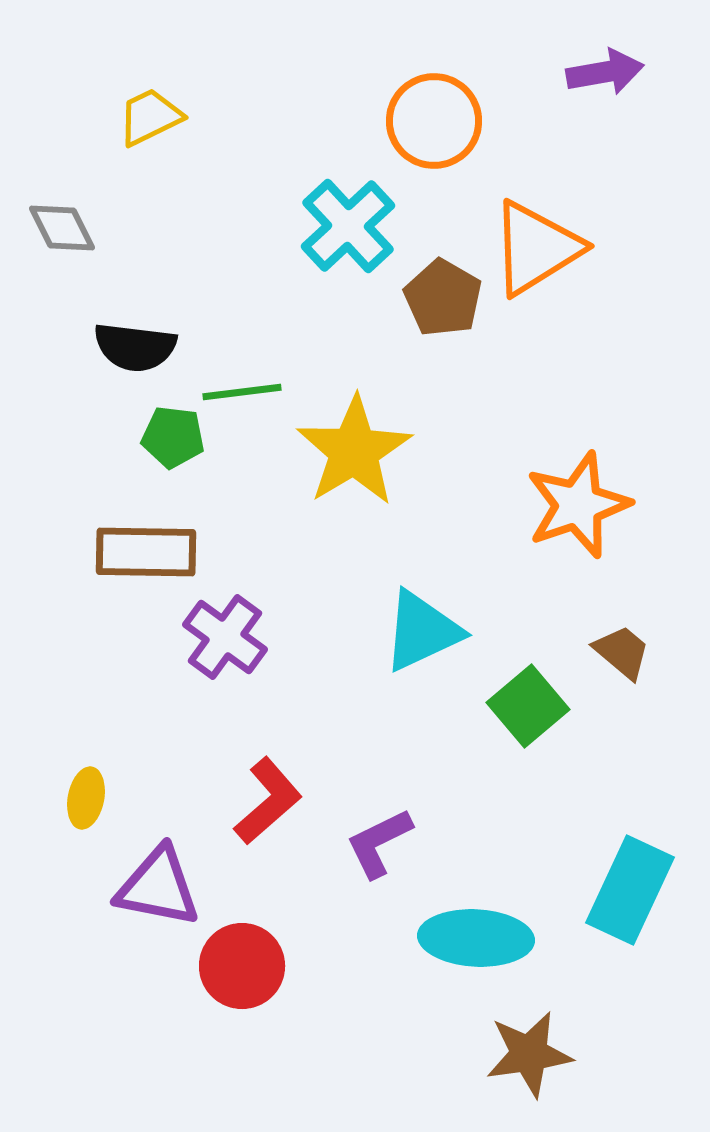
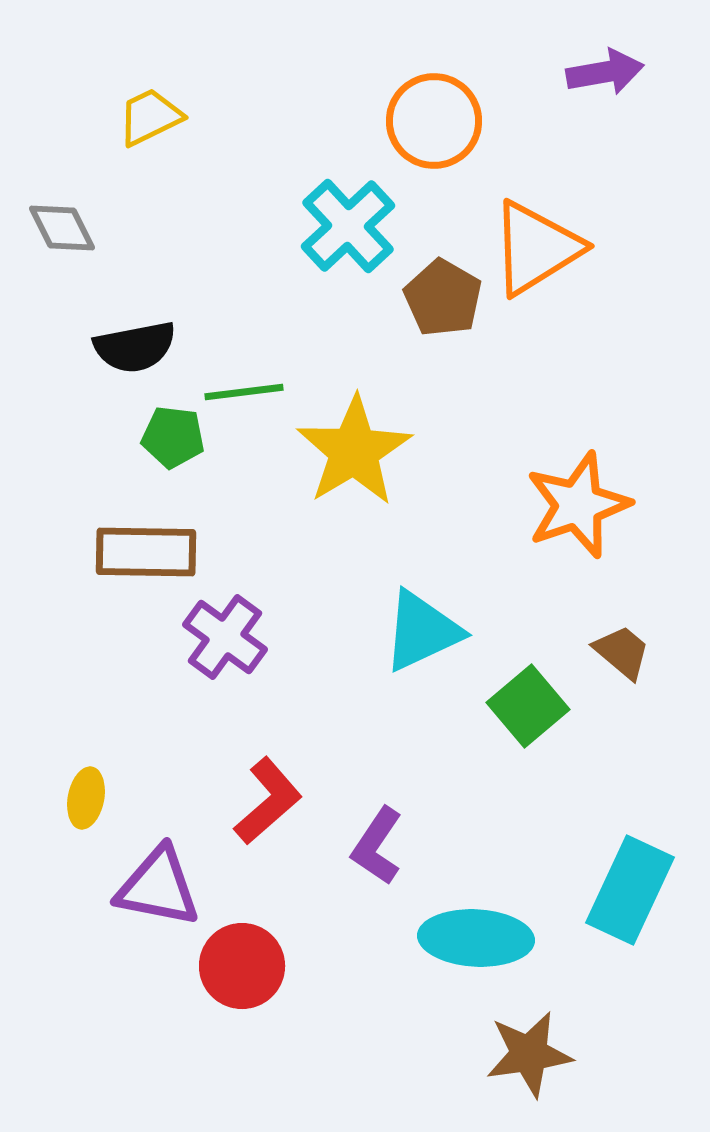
black semicircle: rotated 18 degrees counterclockwise
green line: moved 2 px right
purple L-shape: moved 2 px left, 3 px down; rotated 30 degrees counterclockwise
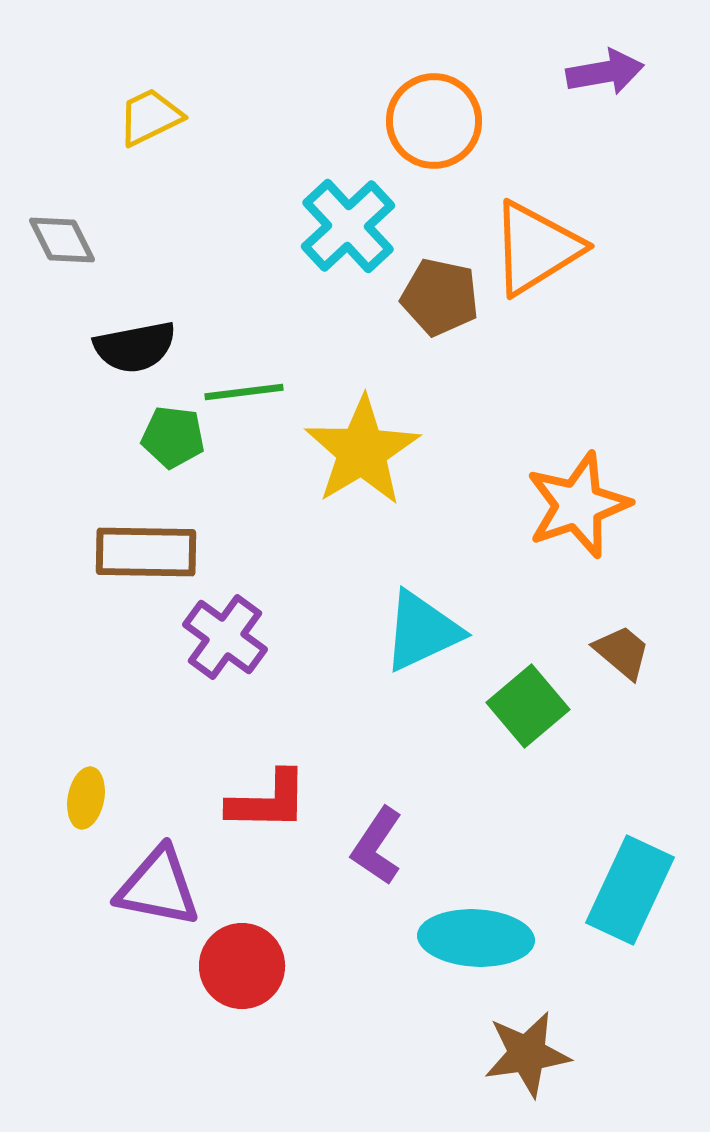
gray diamond: moved 12 px down
brown pentagon: moved 3 px left, 1 px up; rotated 18 degrees counterclockwise
yellow star: moved 8 px right
red L-shape: rotated 42 degrees clockwise
brown star: moved 2 px left
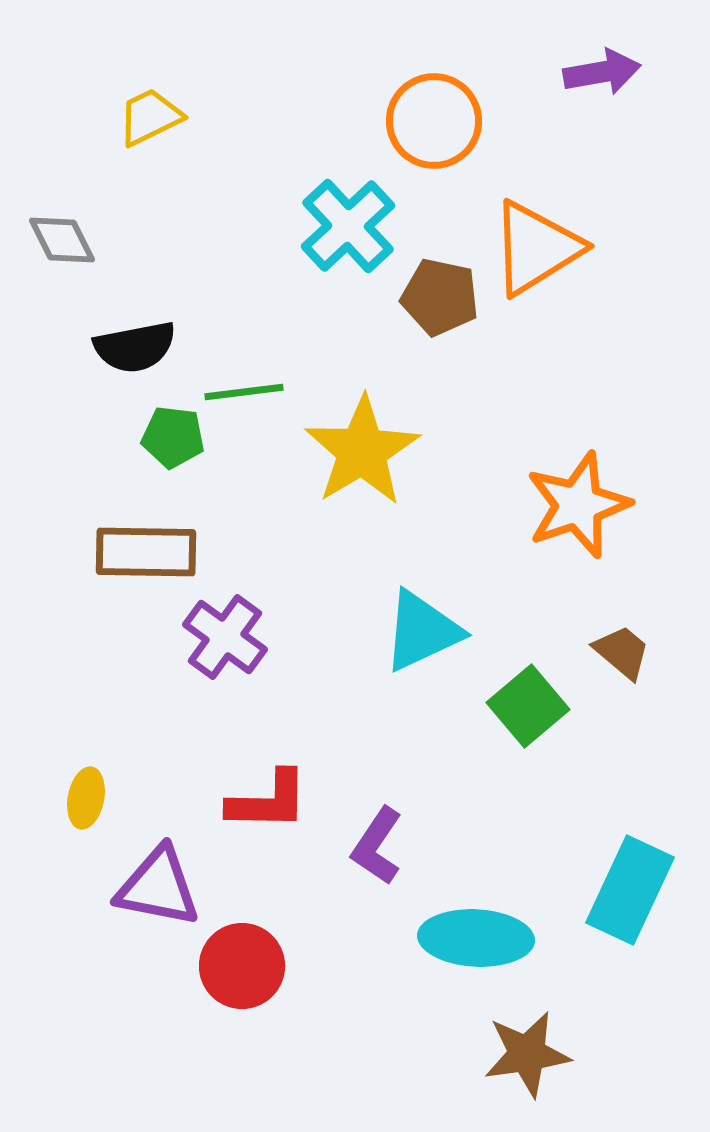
purple arrow: moved 3 px left
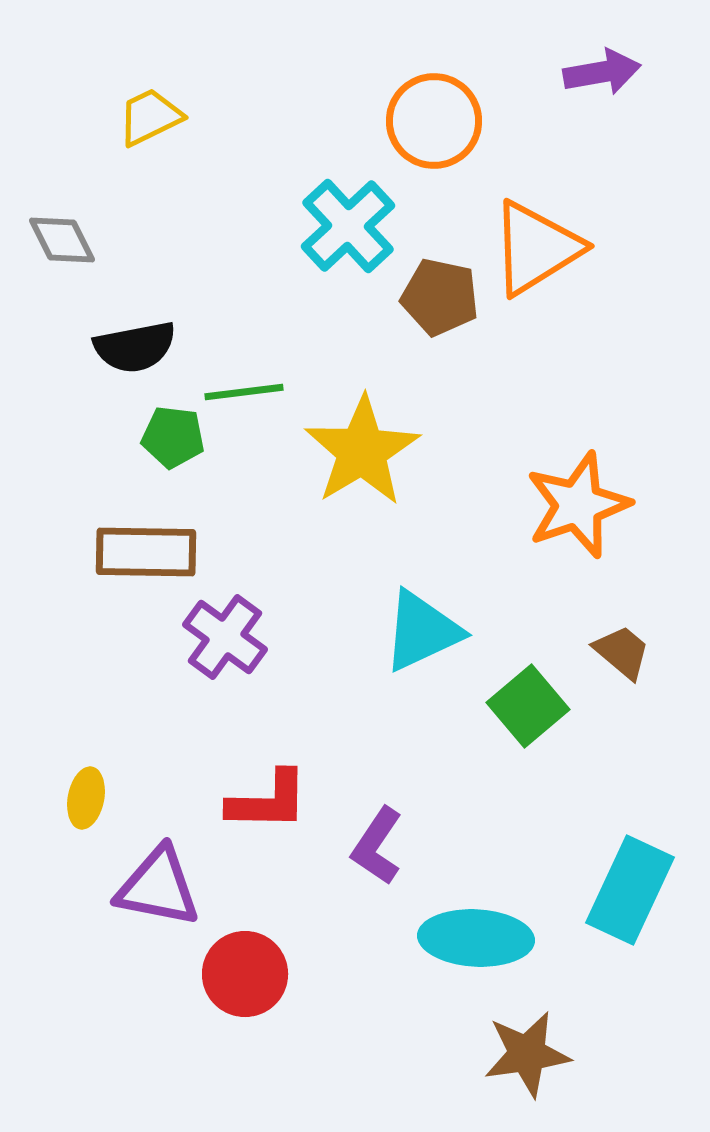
red circle: moved 3 px right, 8 px down
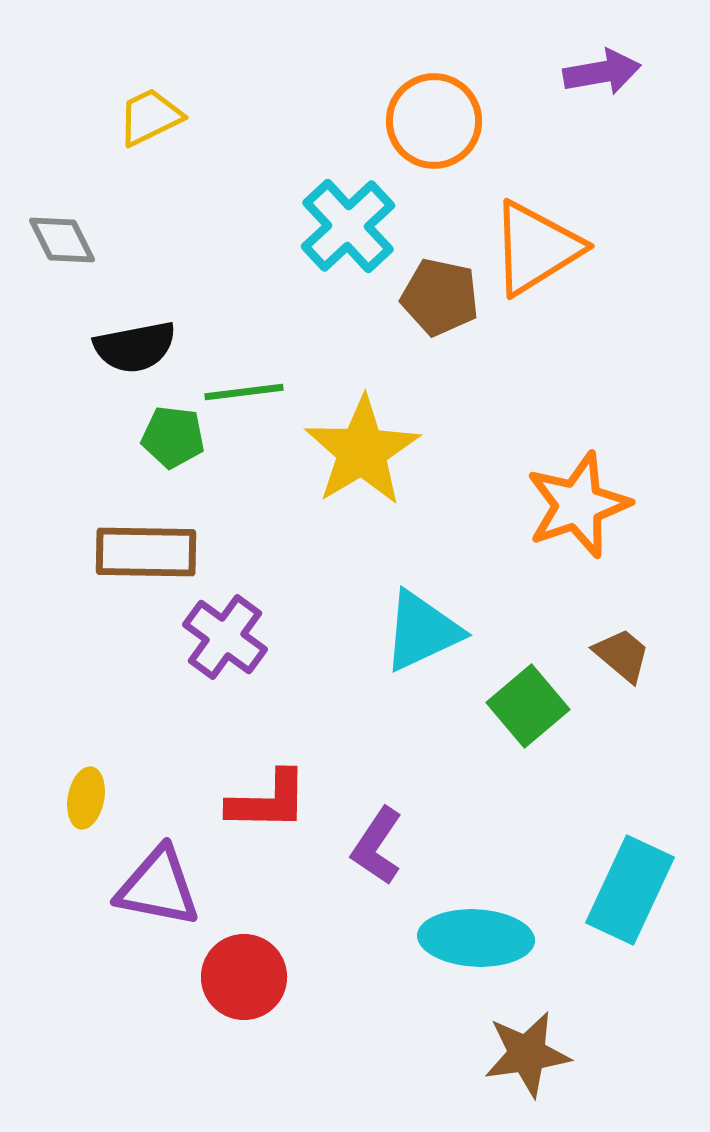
brown trapezoid: moved 3 px down
red circle: moved 1 px left, 3 px down
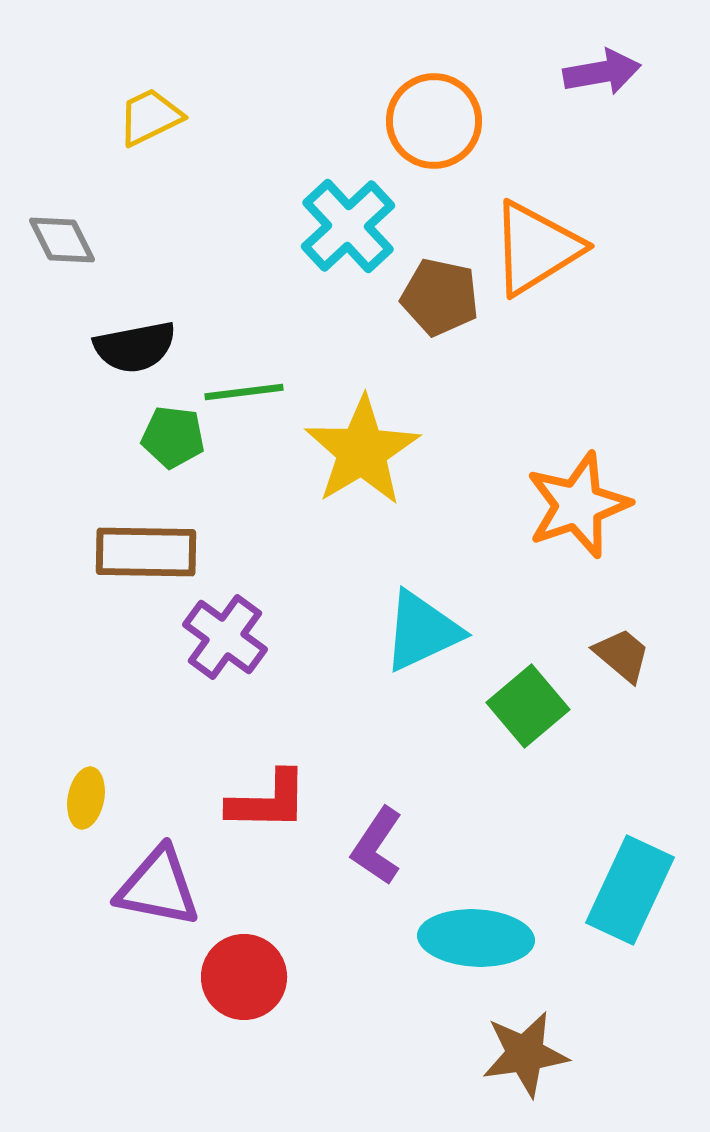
brown star: moved 2 px left
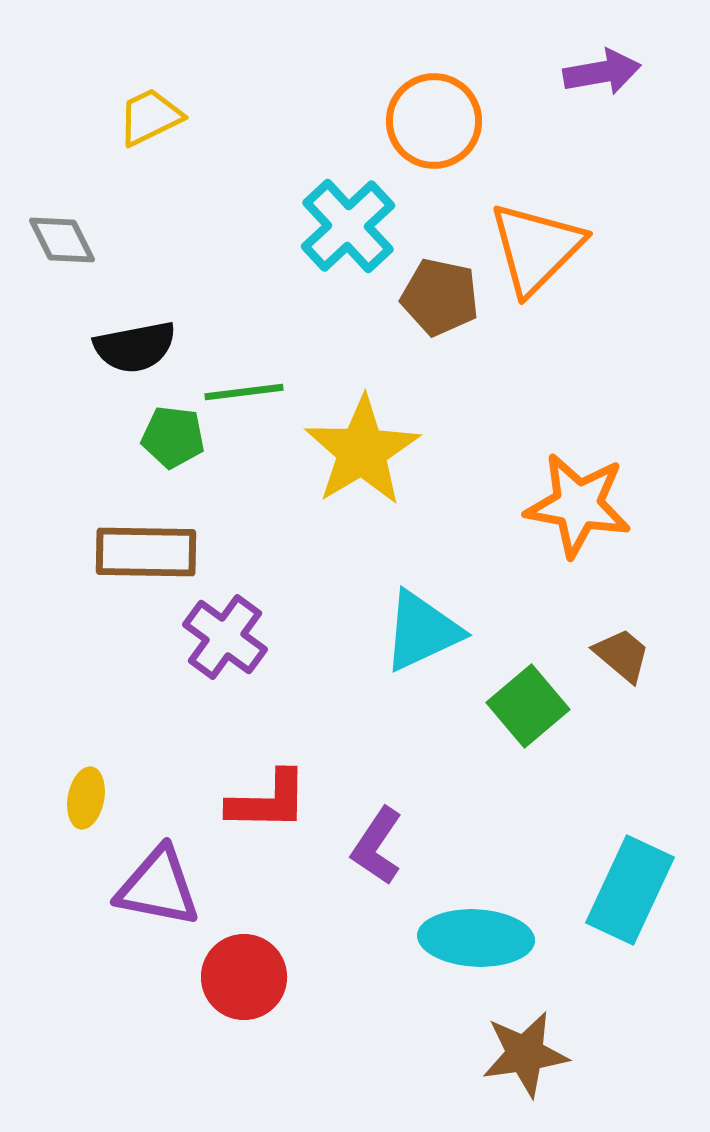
orange triangle: rotated 13 degrees counterclockwise
orange star: rotated 29 degrees clockwise
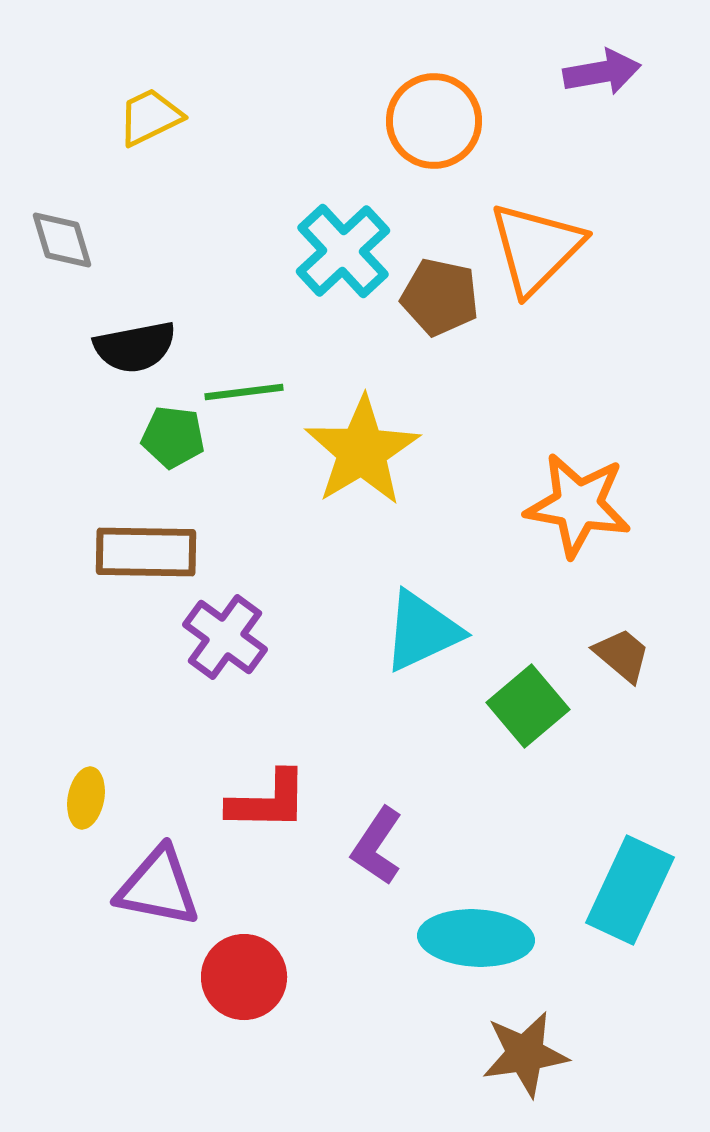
cyan cross: moved 5 px left, 25 px down
gray diamond: rotated 10 degrees clockwise
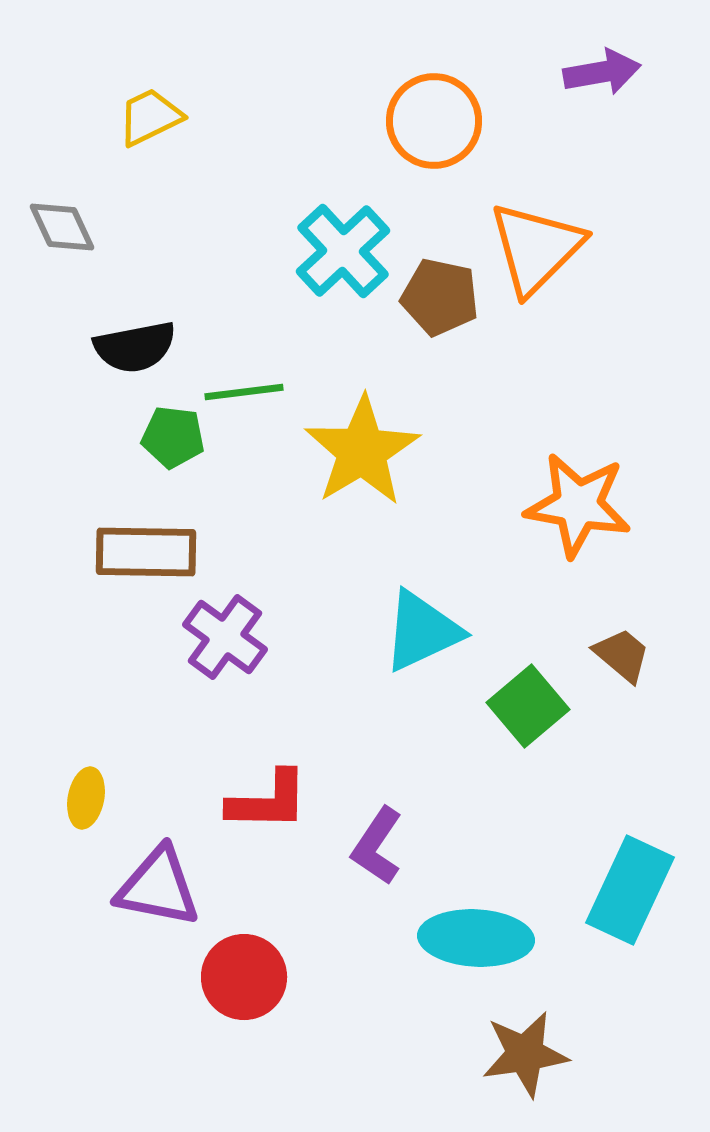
gray diamond: moved 13 px up; rotated 8 degrees counterclockwise
